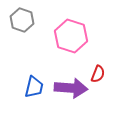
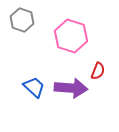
red semicircle: moved 3 px up
blue trapezoid: rotated 60 degrees counterclockwise
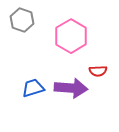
pink hexagon: rotated 12 degrees clockwise
red semicircle: rotated 66 degrees clockwise
blue trapezoid: moved 1 px left, 1 px down; rotated 60 degrees counterclockwise
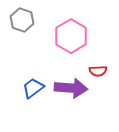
blue trapezoid: rotated 20 degrees counterclockwise
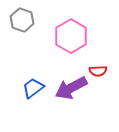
purple arrow: rotated 148 degrees clockwise
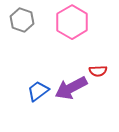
pink hexagon: moved 1 px right, 14 px up
blue trapezoid: moved 5 px right, 3 px down
